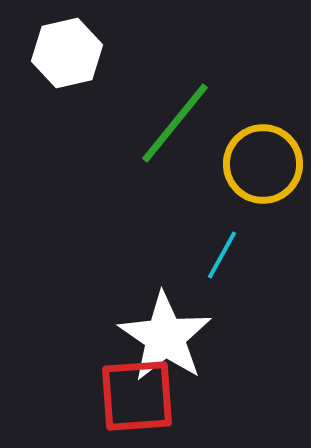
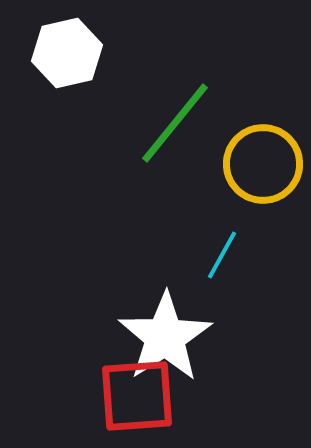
white star: rotated 6 degrees clockwise
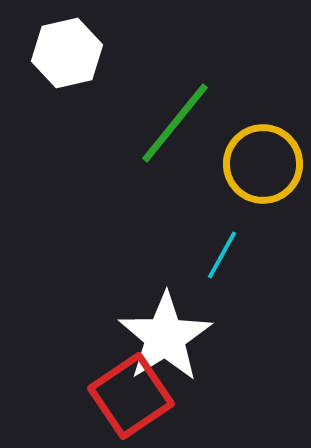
red square: moved 6 px left; rotated 30 degrees counterclockwise
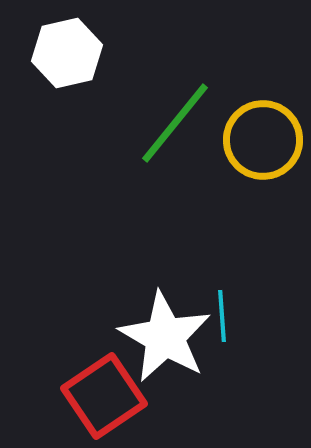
yellow circle: moved 24 px up
cyan line: moved 61 px down; rotated 33 degrees counterclockwise
white star: rotated 10 degrees counterclockwise
red square: moved 27 px left
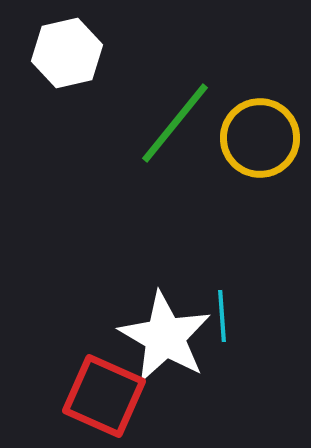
yellow circle: moved 3 px left, 2 px up
red square: rotated 32 degrees counterclockwise
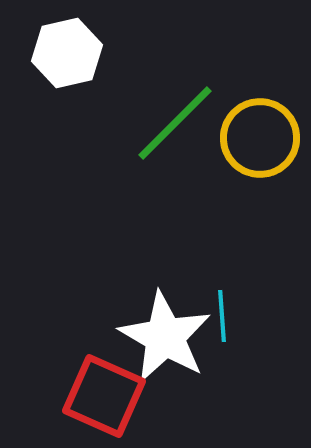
green line: rotated 6 degrees clockwise
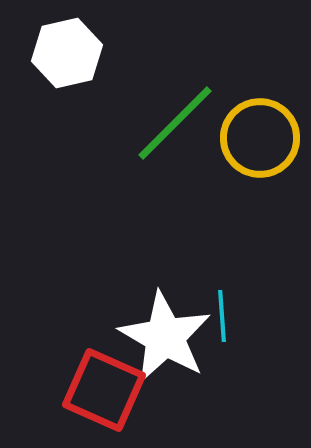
red square: moved 6 px up
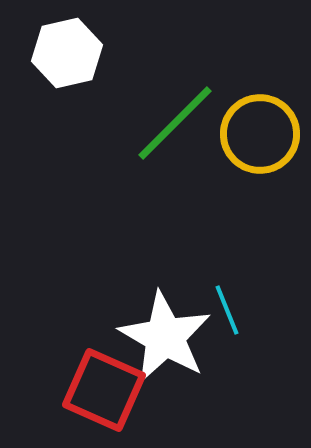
yellow circle: moved 4 px up
cyan line: moved 5 px right, 6 px up; rotated 18 degrees counterclockwise
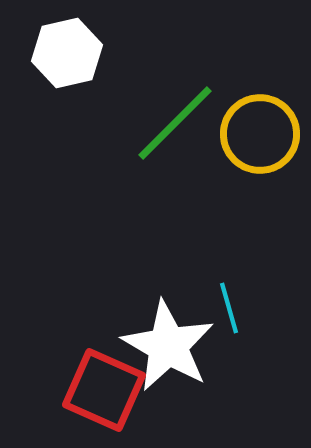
cyan line: moved 2 px right, 2 px up; rotated 6 degrees clockwise
white star: moved 3 px right, 9 px down
